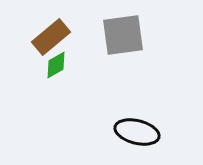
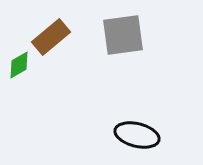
green diamond: moved 37 px left
black ellipse: moved 3 px down
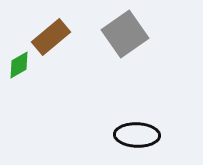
gray square: moved 2 px right, 1 px up; rotated 27 degrees counterclockwise
black ellipse: rotated 12 degrees counterclockwise
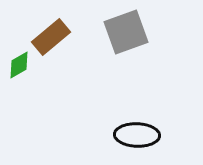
gray square: moved 1 px right, 2 px up; rotated 15 degrees clockwise
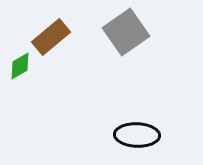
gray square: rotated 15 degrees counterclockwise
green diamond: moved 1 px right, 1 px down
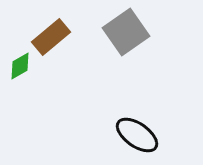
black ellipse: rotated 33 degrees clockwise
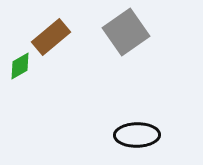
black ellipse: rotated 36 degrees counterclockwise
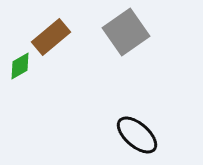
black ellipse: rotated 42 degrees clockwise
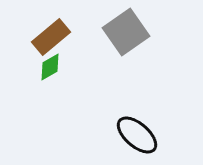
green diamond: moved 30 px right, 1 px down
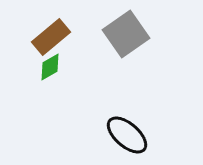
gray square: moved 2 px down
black ellipse: moved 10 px left
